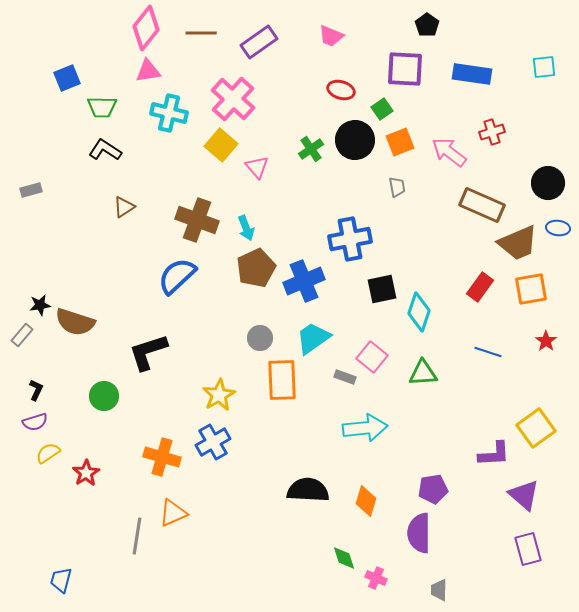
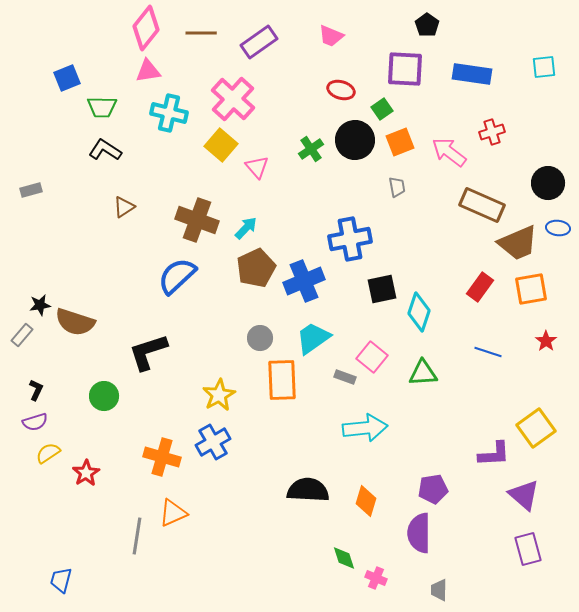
cyan arrow at (246, 228): rotated 115 degrees counterclockwise
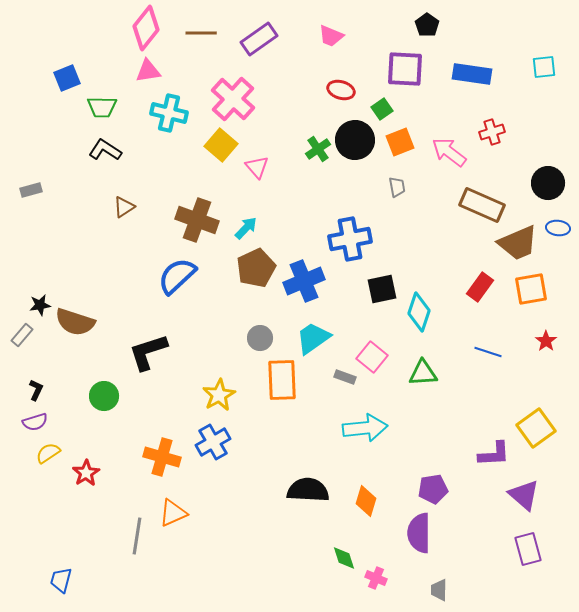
purple rectangle at (259, 42): moved 3 px up
green cross at (311, 149): moved 7 px right
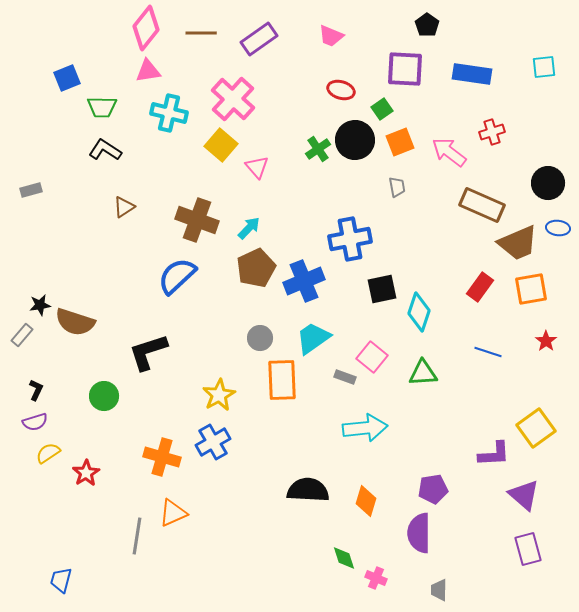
cyan arrow at (246, 228): moved 3 px right
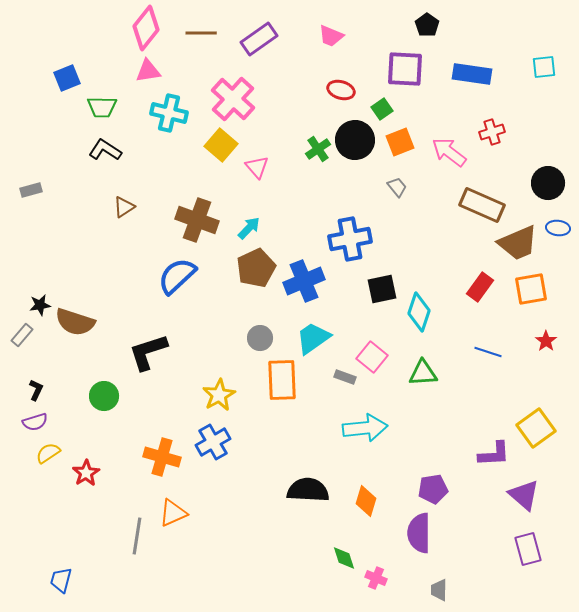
gray trapezoid at (397, 187): rotated 30 degrees counterclockwise
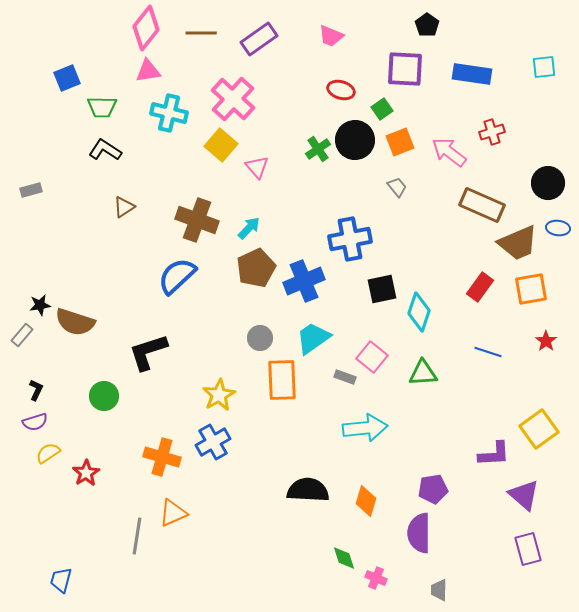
yellow square at (536, 428): moved 3 px right, 1 px down
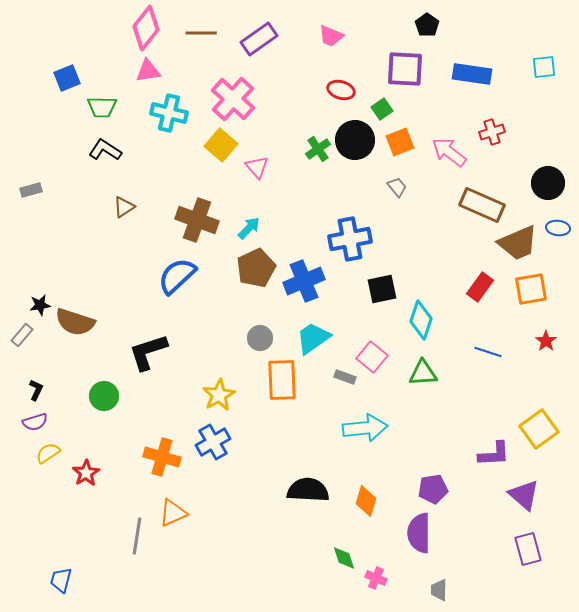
cyan diamond at (419, 312): moved 2 px right, 8 px down
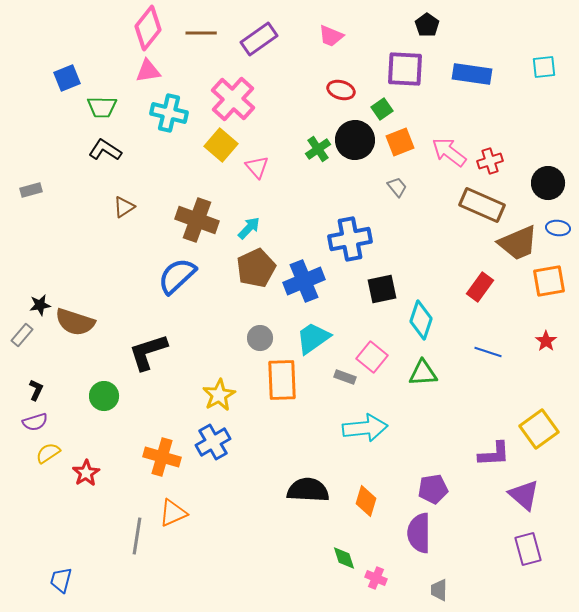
pink diamond at (146, 28): moved 2 px right
red cross at (492, 132): moved 2 px left, 29 px down
orange square at (531, 289): moved 18 px right, 8 px up
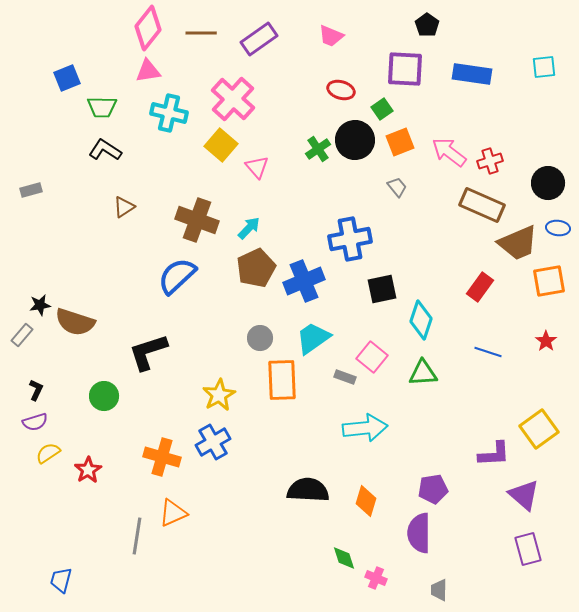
red star at (86, 473): moved 2 px right, 3 px up
